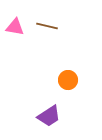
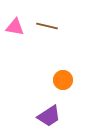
orange circle: moved 5 px left
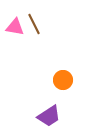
brown line: moved 13 px left, 2 px up; rotated 50 degrees clockwise
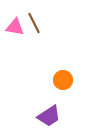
brown line: moved 1 px up
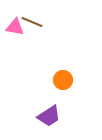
brown line: moved 2 px left, 1 px up; rotated 40 degrees counterclockwise
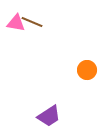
pink triangle: moved 1 px right, 4 px up
orange circle: moved 24 px right, 10 px up
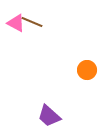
pink triangle: rotated 18 degrees clockwise
purple trapezoid: rotated 75 degrees clockwise
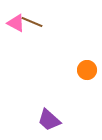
purple trapezoid: moved 4 px down
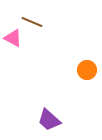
pink triangle: moved 3 px left, 15 px down
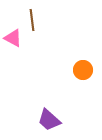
brown line: moved 2 px up; rotated 60 degrees clockwise
orange circle: moved 4 px left
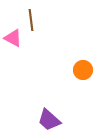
brown line: moved 1 px left
